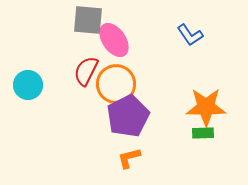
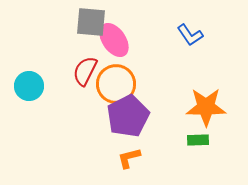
gray square: moved 3 px right, 2 px down
red semicircle: moved 1 px left
cyan circle: moved 1 px right, 1 px down
green rectangle: moved 5 px left, 7 px down
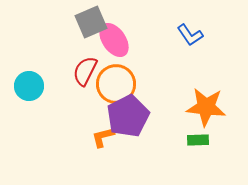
gray square: rotated 28 degrees counterclockwise
orange star: rotated 6 degrees clockwise
orange L-shape: moved 26 px left, 21 px up
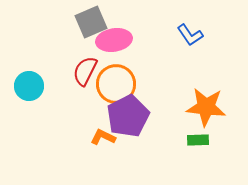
pink ellipse: rotated 64 degrees counterclockwise
orange L-shape: rotated 40 degrees clockwise
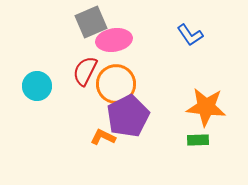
cyan circle: moved 8 px right
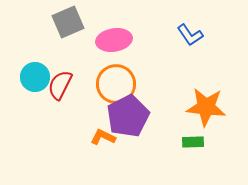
gray square: moved 23 px left
red semicircle: moved 25 px left, 14 px down
cyan circle: moved 2 px left, 9 px up
green rectangle: moved 5 px left, 2 px down
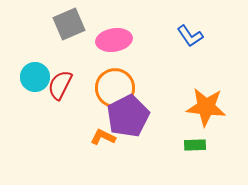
gray square: moved 1 px right, 2 px down
blue L-shape: moved 1 px down
orange circle: moved 1 px left, 4 px down
green rectangle: moved 2 px right, 3 px down
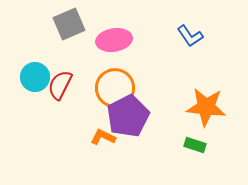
green rectangle: rotated 20 degrees clockwise
